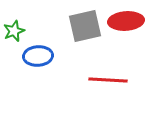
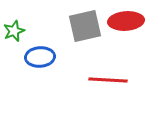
blue ellipse: moved 2 px right, 1 px down
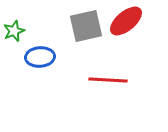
red ellipse: rotated 36 degrees counterclockwise
gray square: moved 1 px right
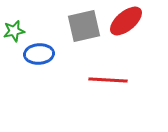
gray square: moved 2 px left
green star: rotated 10 degrees clockwise
blue ellipse: moved 1 px left, 3 px up
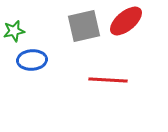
blue ellipse: moved 7 px left, 6 px down
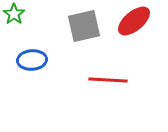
red ellipse: moved 8 px right
green star: moved 17 px up; rotated 25 degrees counterclockwise
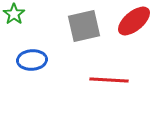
red line: moved 1 px right
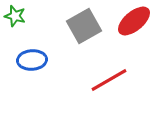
green star: moved 1 px right, 2 px down; rotated 20 degrees counterclockwise
gray square: rotated 16 degrees counterclockwise
red line: rotated 33 degrees counterclockwise
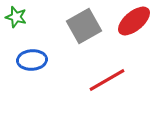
green star: moved 1 px right, 1 px down
red line: moved 2 px left
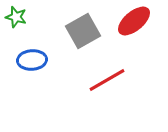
gray square: moved 1 px left, 5 px down
